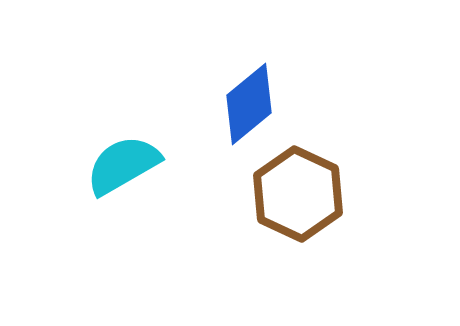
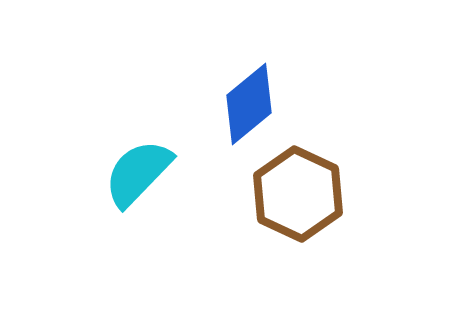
cyan semicircle: moved 15 px right, 8 px down; rotated 16 degrees counterclockwise
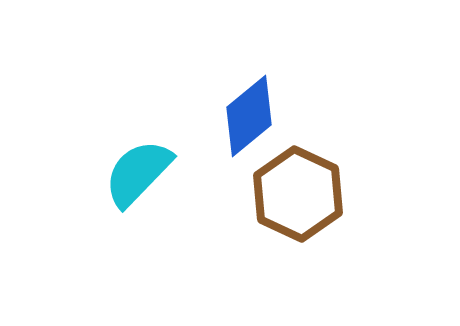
blue diamond: moved 12 px down
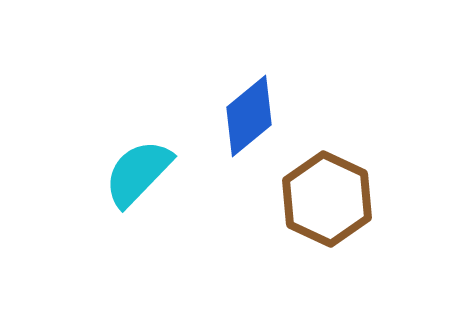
brown hexagon: moved 29 px right, 5 px down
